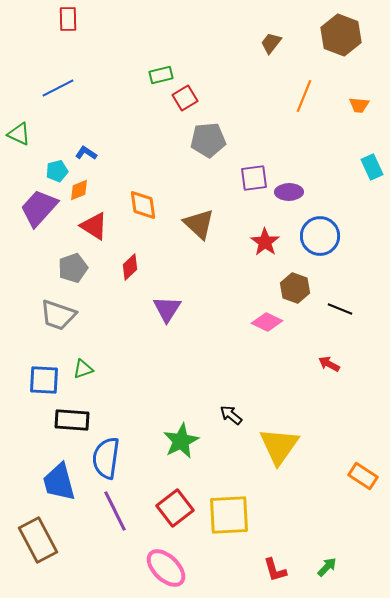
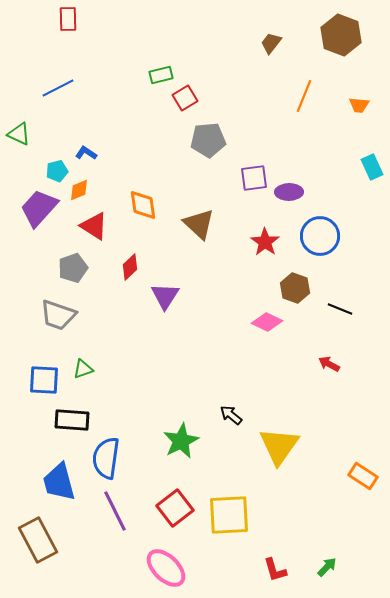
purple triangle at (167, 309): moved 2 px left, 13 px up
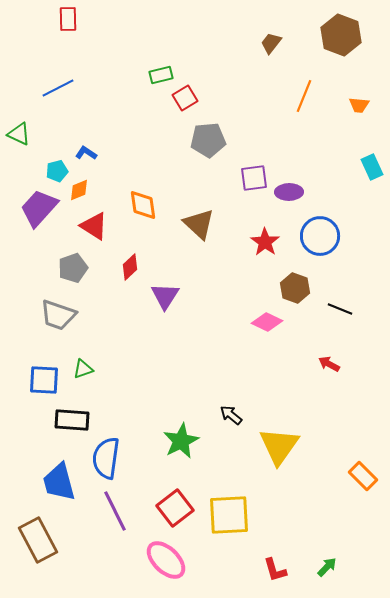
orange rectangle at (363, 476): rotated 12 degrees clockwise
pink ellipse at (166, 568): moved 8 px up
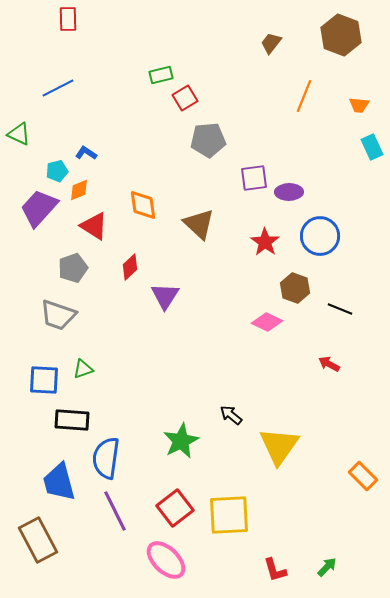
cyan rectangle at (372, 167): moved 20 px up
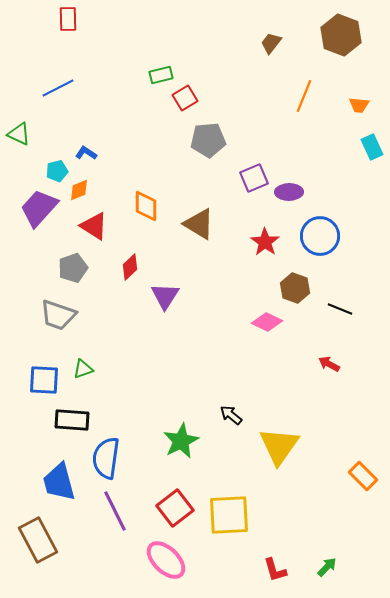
purple square at (254, 178): rotated 16 degrees counterclockwise
orange diamond at (143, 205): moved 3 px right, 1 px down; rotated 8 degrees clockwise
brown triangle at (199, 224): rotated 12 degrees counterclockwise
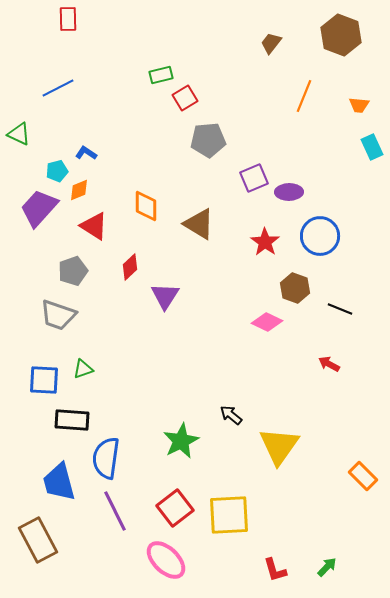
gray pentagon at (73, 268): moved 3 px down
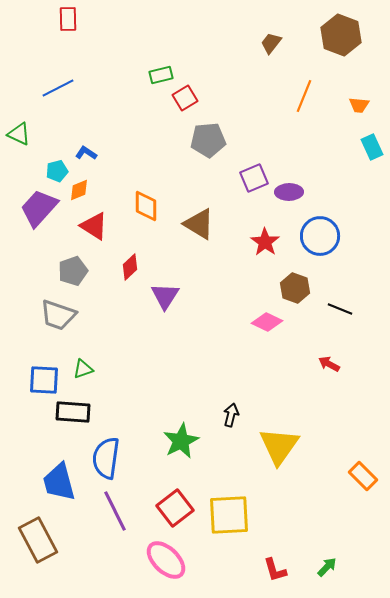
black arrow at (231, 415): rotated 65 degrees clockwise
black rectangle at (72, 420): moved 1 px right, 8 px up
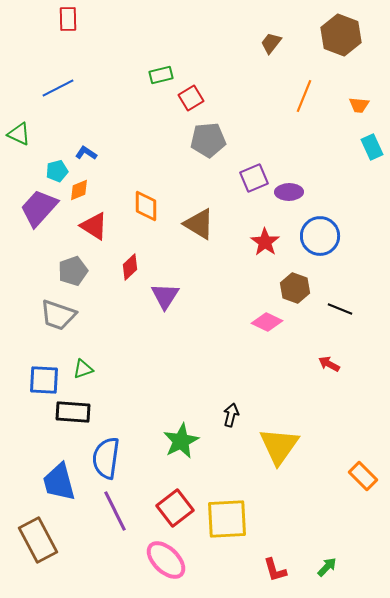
red square at (185, 98): moved 6 px right
yellow square at (229, 515): moved 2 px left, 4 px down
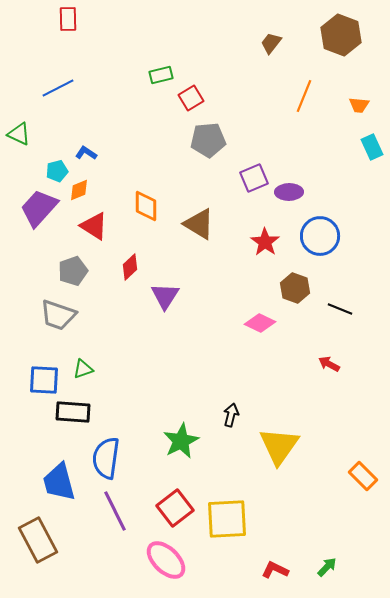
pink diamond at (267, 322): moved 7 px left, 1 px down
red L-shape at (275, 570): rotated 132 degrees clockwise
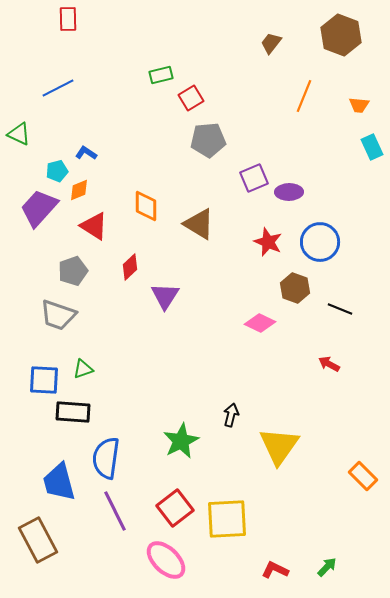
blue circle at (320, 236): moved 6 px down
red star at (265, 242): moved 3 px right; rotated 12 degrees counterclockwise
